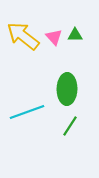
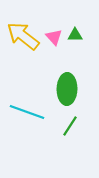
cyan line: rotated 40 degrees clockwise
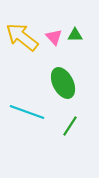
yellow arrow: moved 1 px left, 1 px down
green ellipse: moved 4 px left, 6 px up; rotated 28 degrees counterclockwise
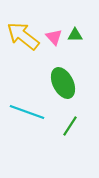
yellow arrow: moved 1 px right, 1 px up
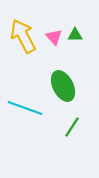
yellow arrow: rotated 24 degrees clockwise
green ellipse: moved 3 px down
cyan line: moved 2 px left, 4 px up
green line: moved 2 px right, 1 px down
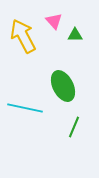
pink triangle: moved 16 px up
cyan line: rotated 8 degrees counterclockwise
green line: moved 2 px right; rotated 10 degrees counterclockwise
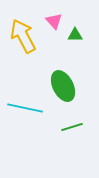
green line: moved 2 px left; rotated 50 degrees clockwise
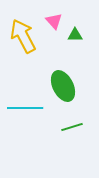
cyan line: rotated 12 degrees counterclockwise
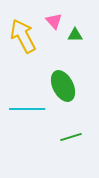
cyan line: moved 2 px right, 1 px down
green line: moved 1 px left, 10 px down
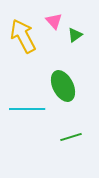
green triangle: rotated 35 degrees counterclockwise
